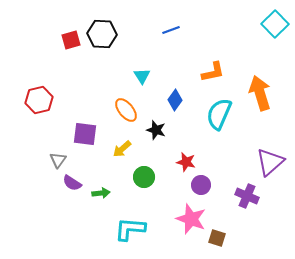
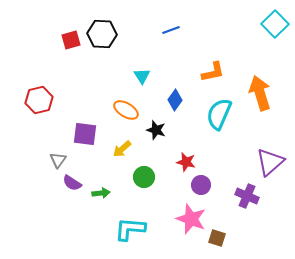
orange ellipse: rotated 20 degrees counterclockwise
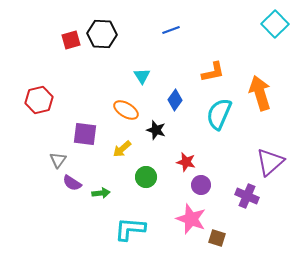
green circle: moved 2 px right
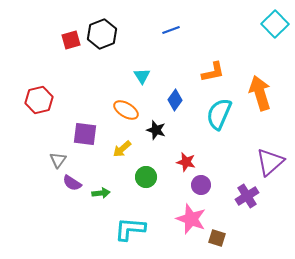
black hexagon: rotated 24 degrees counterclockwise
purple cross: rotated 35 degrees clockwise
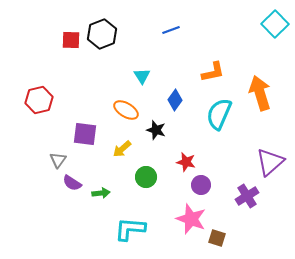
red square: rotated 18 degrees clockwise
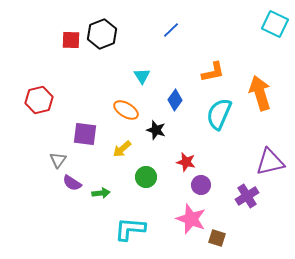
cyan square: rotated 20 degrees counterclockwise
blue line: rotated 24 degrees counterclockwise
purple triangle: rotated 28 degrees clockwise
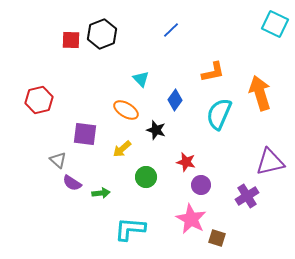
cyan triangle: moved 1 px left, 3 px down; rotated 12 degrees counterclockwise
gray triangle: rotated 24 degrees counterclockwise
pink star: rotated 8 degrees clockwise
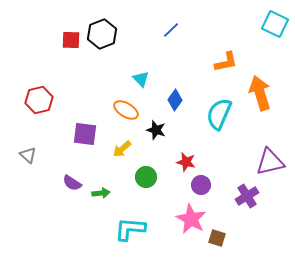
orange L-shape: moved 13 px right, 10 px up
gray triangle: moved 30 px left, 5 px up
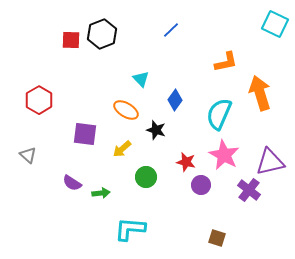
red hexagon: rotated 16 degrees counterclockwise
purple cross: moved 2 px right, 6 px up; rotated 20 degrees counterclockwise
pink star: moved 33 px right, 64 px up
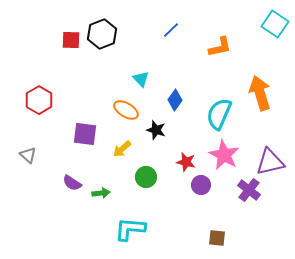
cyan square: rotated 8 degrees clockwise
orange L-shape: moved 6 px left, 15 px up
brown square: rotated 12 degrees counterclockwise
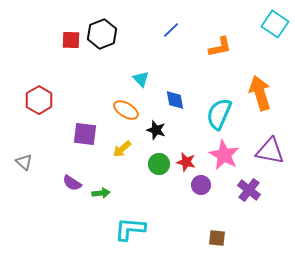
blue diamond: rotated 45 degrees counterclockwise
gray triangle: moved 4 px left, 7 px down
purple triangle: moved 11 px up; rotated 24 degrees clockwise
green circle: moved 13 px right, 13 px up
